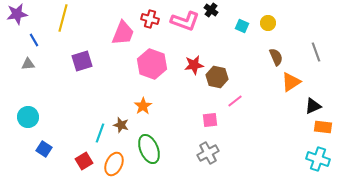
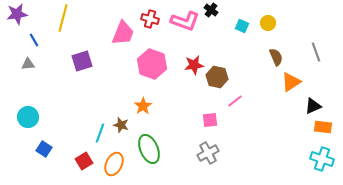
cyan cross: moved 4 px right
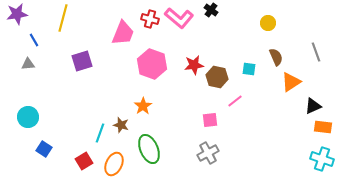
pink L-shape: moved 6 px left, 3 px up; rotated 20 degrees clockwise
cyan square: moved 7 px right, 43 px down; rotated 16 degrees counterclockwise
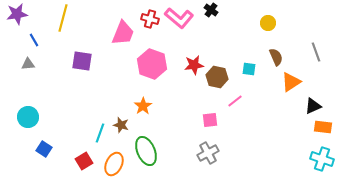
purple square: rotated 25 degrees clockwise
green ellipse: moved 3 px left, 2 px down
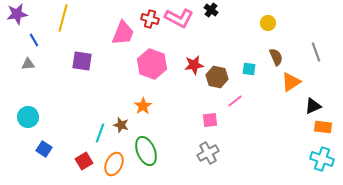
pink L-shape: rotated 12 degrees counterclockwise
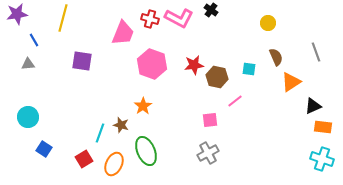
red square: moved 2 px up
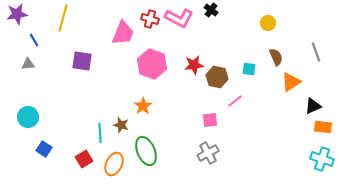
cyan line: rotated 24 degrees counterclockwise
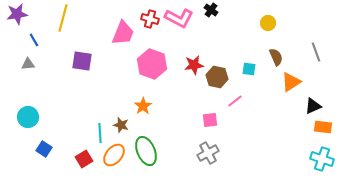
orange ellipse: moved 9 px up; rotated 15 degrees clockwise
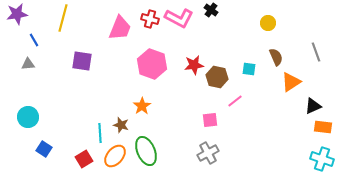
pink trapezoid: moved 3 px left, 5 px up
orange star: moved 1 px left
orange ellipse: moved 1 px right, 1 px down
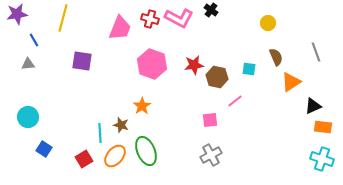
gray cross: moved 3 px right, 2 px down
